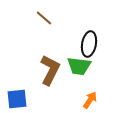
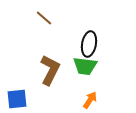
green trapezoid: moved 6 px right
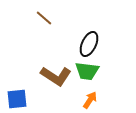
black ellipse: rotated 15 degrees clockwise
green trapezoid: moved 2 px right, 5 px down
brown L-shape: moved 6 px right, 6 px down; rotated 96 degrees clockwise
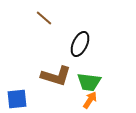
black ellipse: moved 9 px left
green trapezoid: moved 2 px right, 11 px down
brown L-shape: rotated 16 degrees counterclockwise
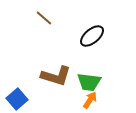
black ellipse: moved 12 px right, 8 px up; rotated 25 degrees clockwise
blue square: rotated 35 degrees counterclockwise
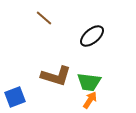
blue square: moved 2 px left, 2 px up; rotated 20 degrees clockwise
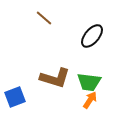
black ellipse: rotated 10 degrees counterclockwise
brown L-shape: moved 1 px left, 2 px down
